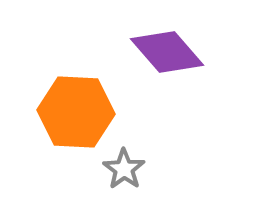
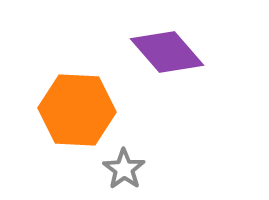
orange hexagon: moved 1 px right, 2 px up
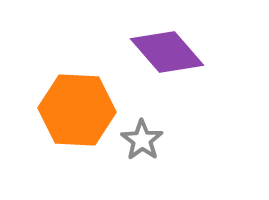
gray star: moved 18 px right, 29 px up
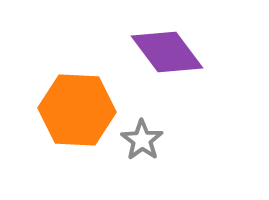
purple diamond: rotated 4 degrees clockwise
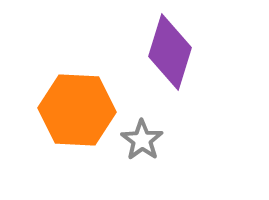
purple diamond: moved 3 px right; rotated 54 degrees clockwise
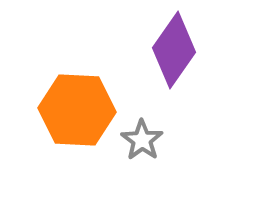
purple diamond: moved 4 px right, 2 px up; rotated 18 degrees clockwise
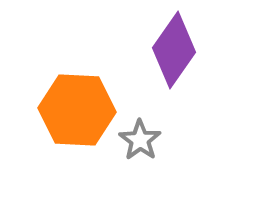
gray star: moved 2 px left
